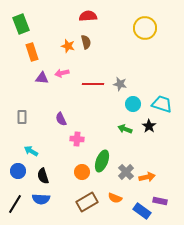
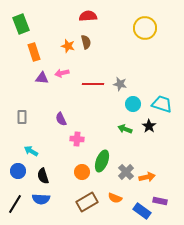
orange rectangle: moved 2 px right
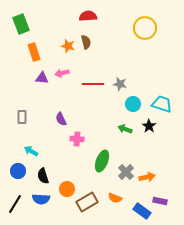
orange circle: moved 15 px left, 17 px down
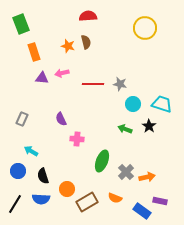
gray rectangle: moved 2 px down; rotated 24 degrees clockwise
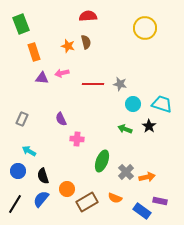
cyan arrow: moved 2 px left
blue semicircle: rotated 126 degrees clockwise
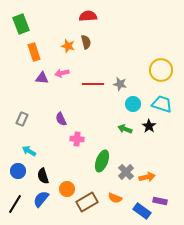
yellow circle: moved 16 px right, 42 px down
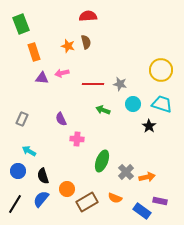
green arrow: moved 22 px left, 19 px up
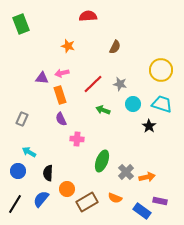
brown semicircle: moved 29 px right, 5 px down; rotated 40 degrees clockwise
orange rectangle: moved 26 px right, 43 px down
red line: rotated 45 degrees counterclockwise
cyan arrow: moved 1 px down
black semicircle: moved 5 px right, 3 px up; rotated 21 degrees clockwise
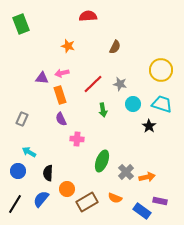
green arrow: rotated 120 degrees counterclockwise
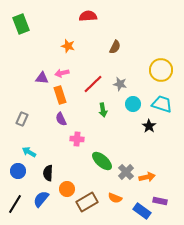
green ellipse: rotated 70 degrees counterclockwise
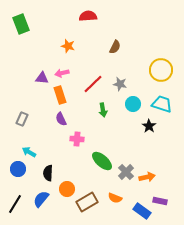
blue circle: moved 2 px up
